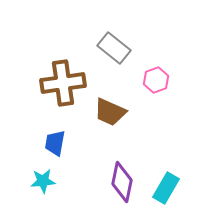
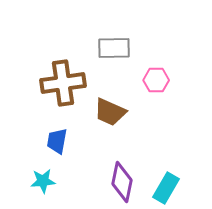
gray rectangle: rotated 40 degrees counterclockwise
pink hexagon: rotated 20 degrees clockwise
blue trapezoid: moved 2 px right, 2 px up
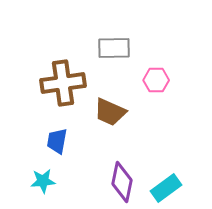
cyan rectangle: rotated 24 degrees clockwise
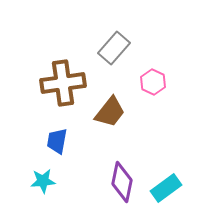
gray rectangle: rotated 48 degrees counterclockwise
pink hexagon: moved 3 px left, 2 px down; rotated 25 degrees clockwise
brown trapezoid: rotated 76 degrees counterclockwise
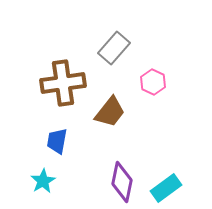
cyan star: rotated 25 degrees counterclockwise
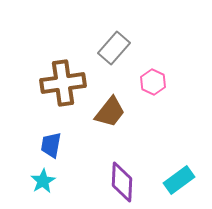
blue trapezoid: moved 6 px left, 4 px down
purple diamond: rotated 9 degrees counterclockwise
cyan rectangle: moved 13 px right, 8 px up
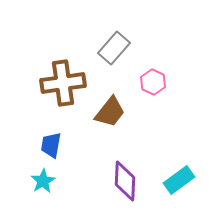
purple diamond: moved 3 px right, 1 px up
